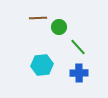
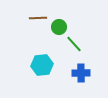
green line: moved 4 px left, 3 px up
blue cross: moved 2 px right
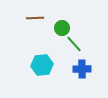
brown line: moved 3 px left
green circle: moved 3 px right, 1 px down
blue cross: moved 1 px right, 4 px up
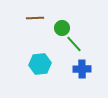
cyan hexagon: moved 2 px left, 1 px up
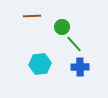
brown line: moved 3 px left, 2 px up
green circle: moved 1 px up
blue cross: moved 2 px left, 2 px up
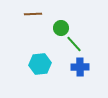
brown line: moved 1 px right, 2 px up
green circle: moved 1 px left, 1 px down
